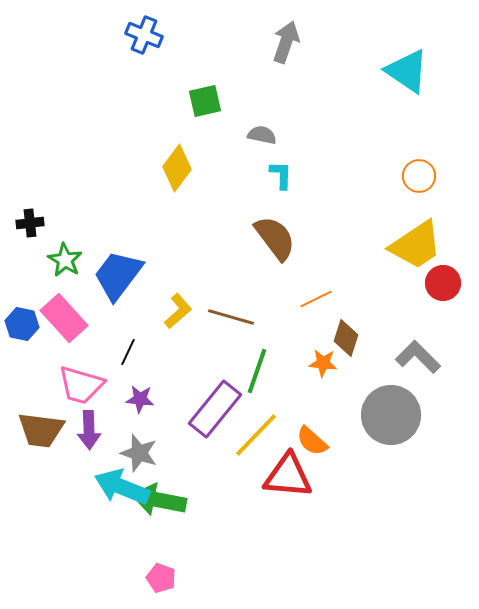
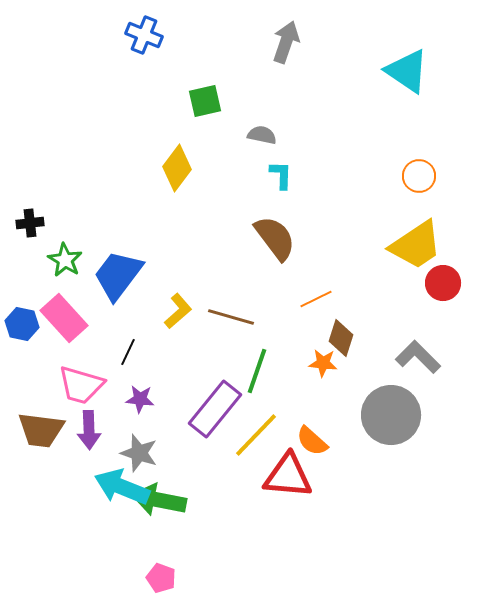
brown diamond: moved 5 px left
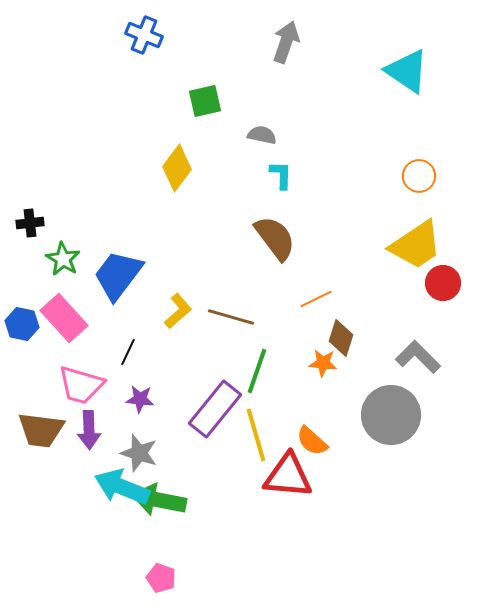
green star: moved 2 px left, 1 px up
yellow line: rotated 60 degrees counterclockwise
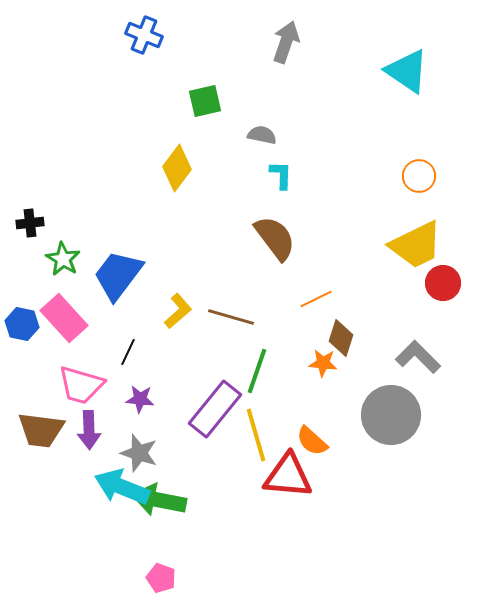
yellow trapezoid: rotated 8 degrees clockwise
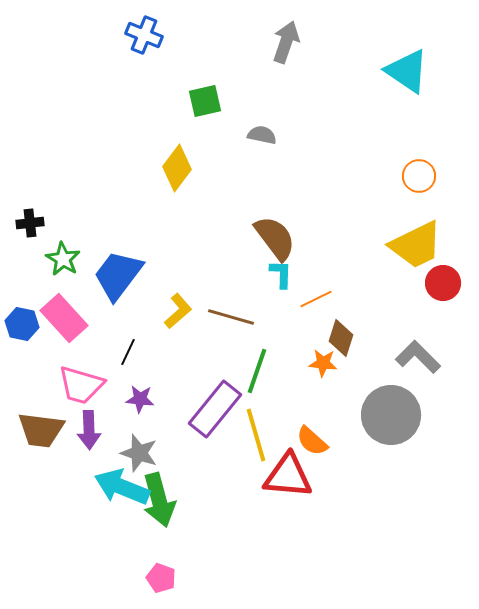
cyan L-shape: moved 99 px down
green arrow: rotated 116 degrees counterclockwise
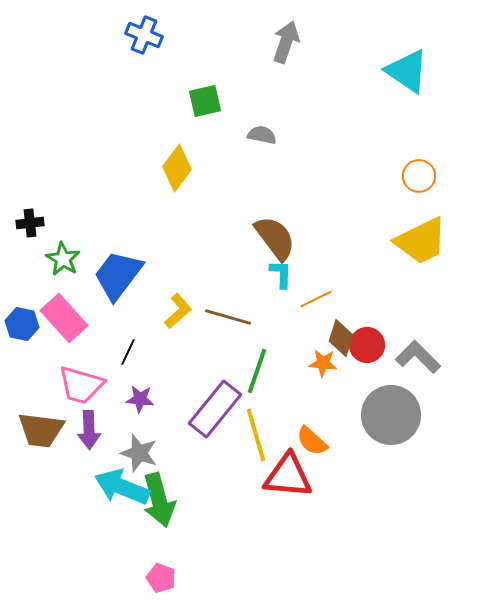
yellow trapezoid: moved 5 px right, 4 px up
red circle: moved 76 px left, 62 px down
brown line: moved 3 px left
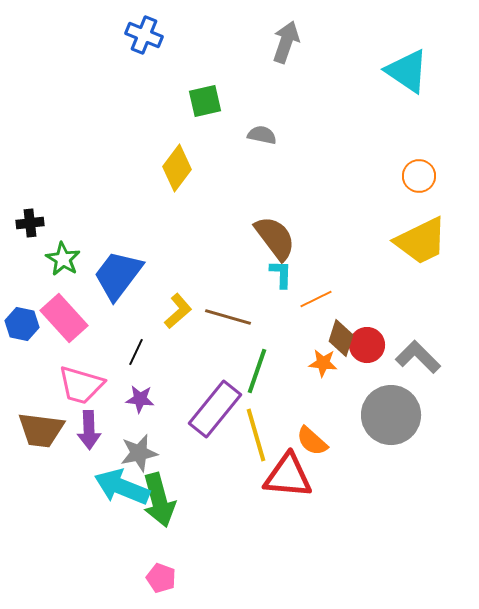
black line: moved 8 px right
gray star: rotated 30 degrees counterclockwise
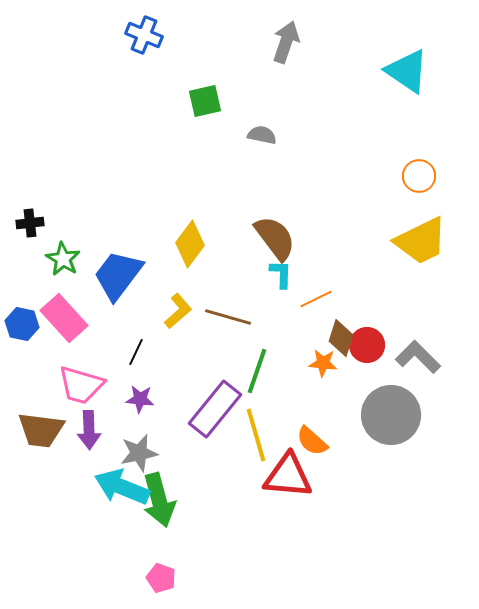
yellow diamond: moved 13 px right, 76 px down
